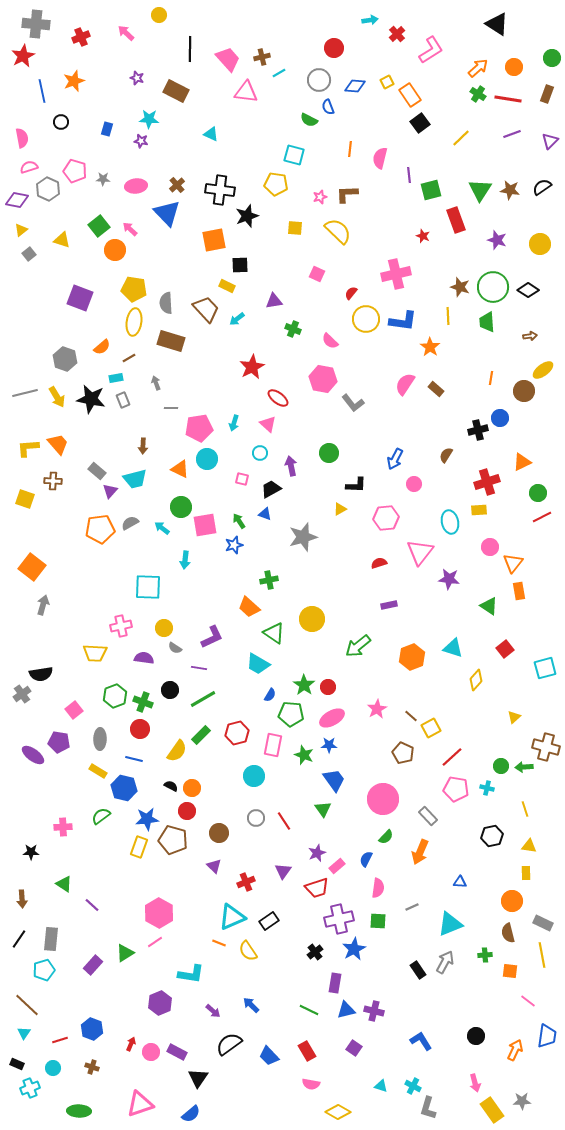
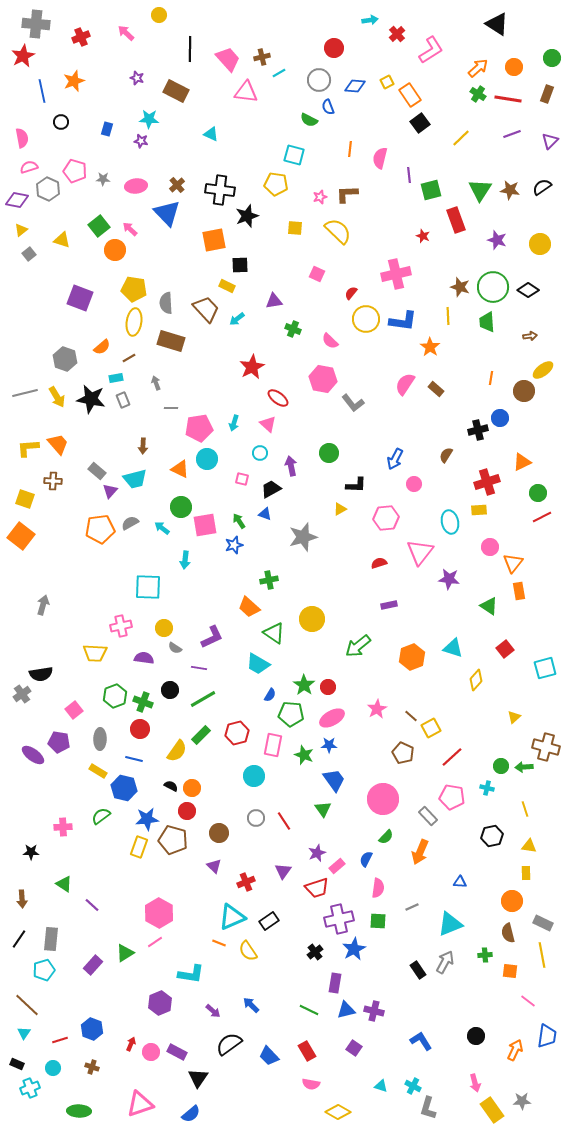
orange square at (32, 567): moved 11 px left, 31 px up
pink pentagon at (456, 789): moved 4 px left, 8 px down
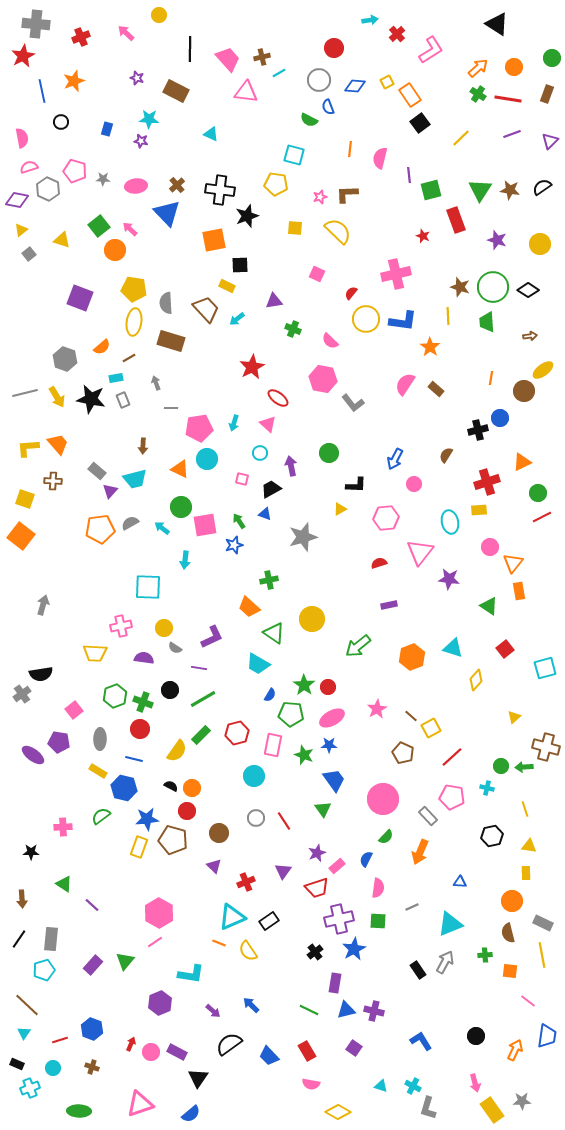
green triangle at (125, 953): moved 8 px down; rotated 18 degrees counterclockwise
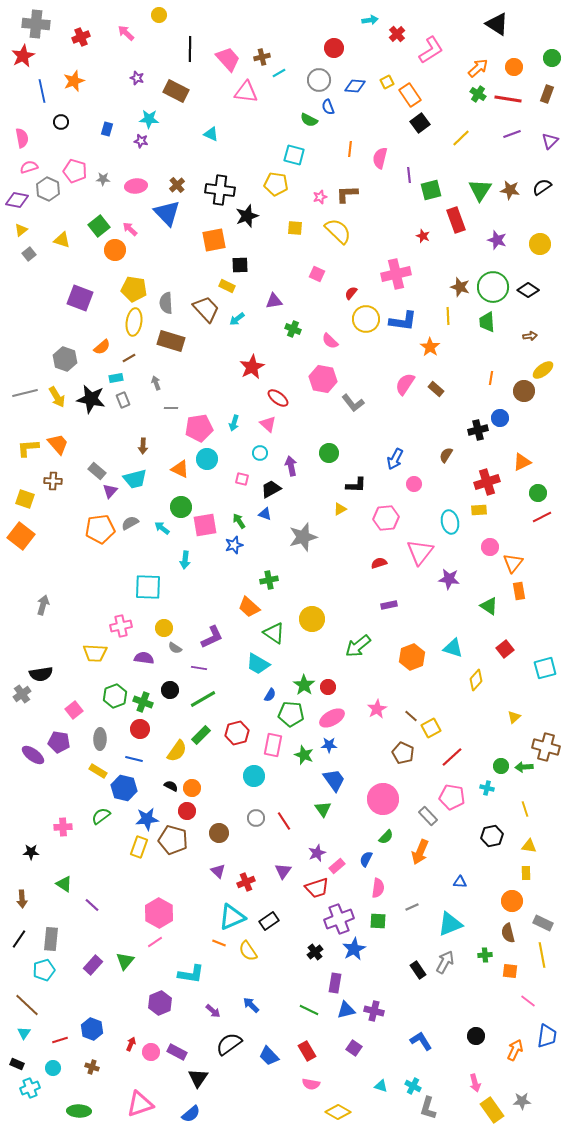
purple triangle at (214, 866): moved 4 px right, 5 px down
purple cross at (339, 919): rotated 8 degrees counterclockwise
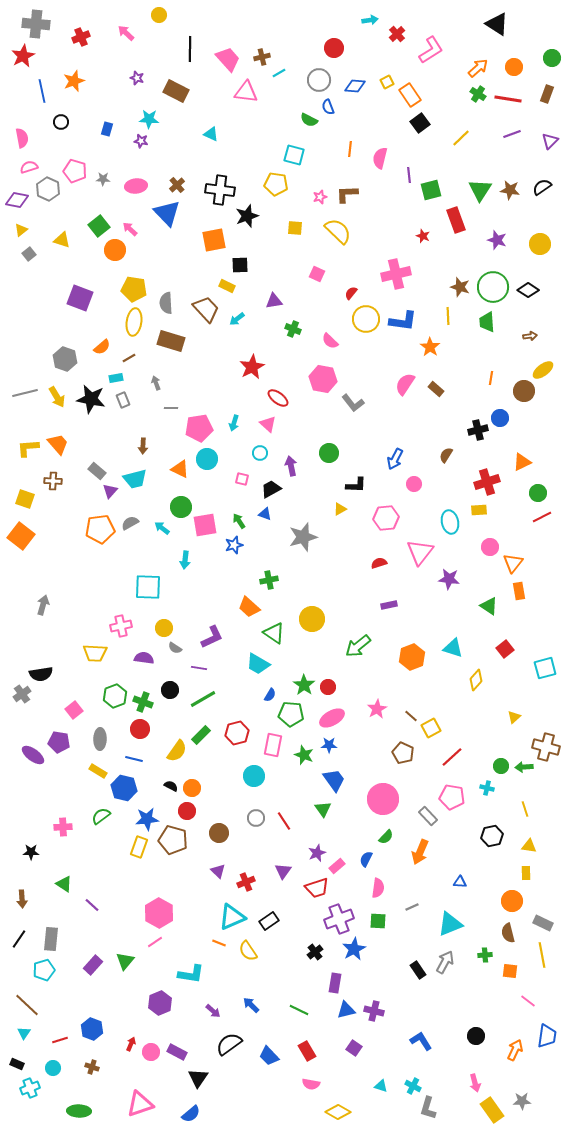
green line at (309, 1010): moved 10 px left
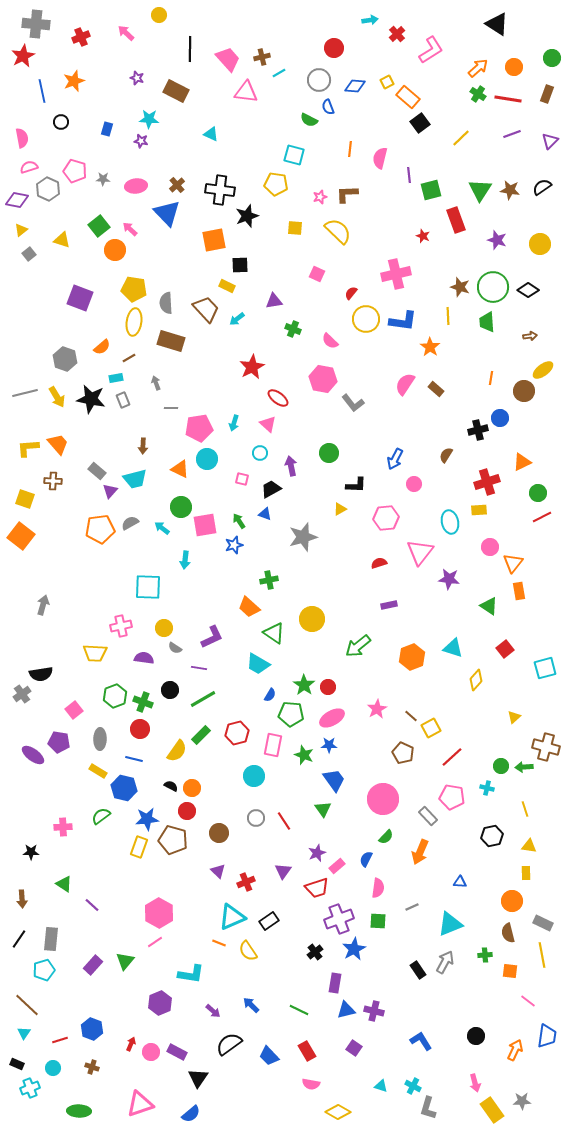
orange rectangle at (410, 95): moved 2 px left, 2 px down; rotated 15 degrees counterclockwise
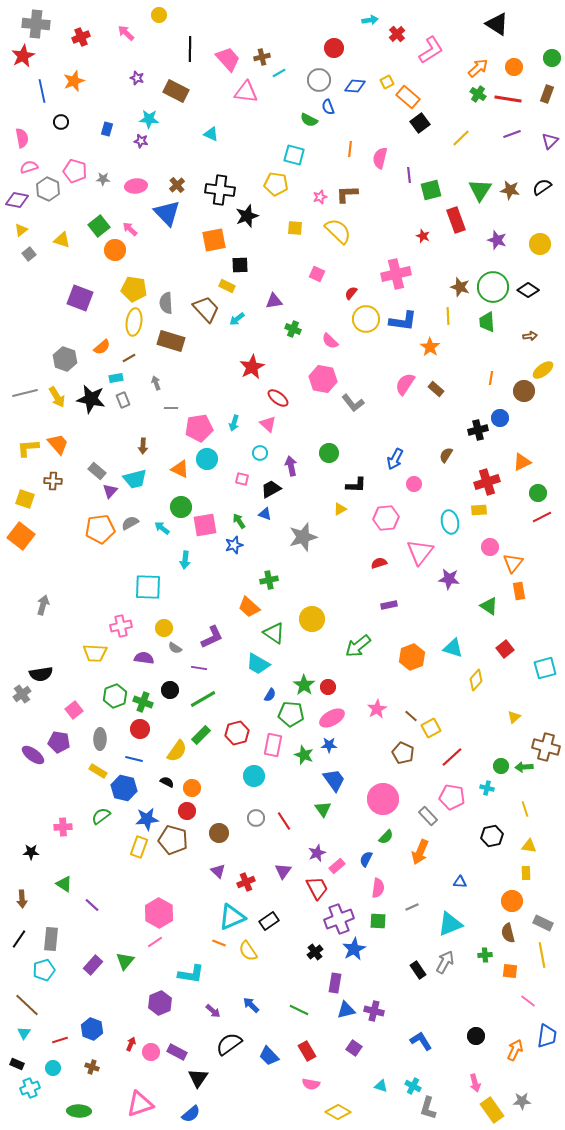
black semicircle at (171, 786): moved 4 px left, 4 px up
red trapezoid at (317, 888): rotated 100 degrees counterclockwise
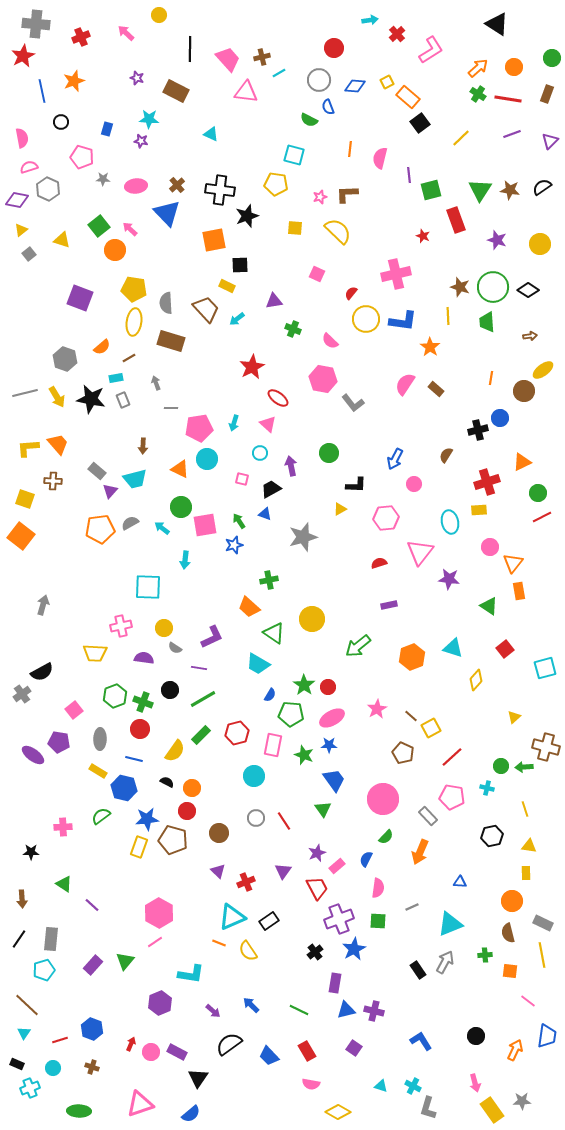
pink pentagon at (75, 171): moved 7 px right, 14 px up
black semicircle at (41, 674): moved 1 px right, 2 px up; rotated 20 degrees counterclockwise
yellow semicircle at (177, 751): moved 2 px left
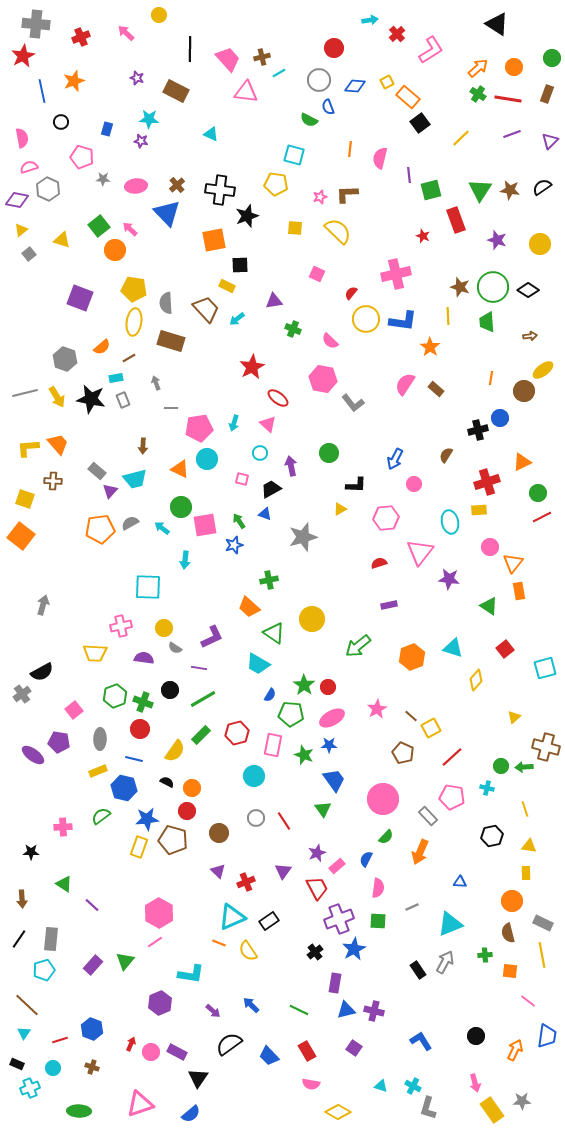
yellow rectangle at (98, 771): rotated 54 degrees counterclockwise
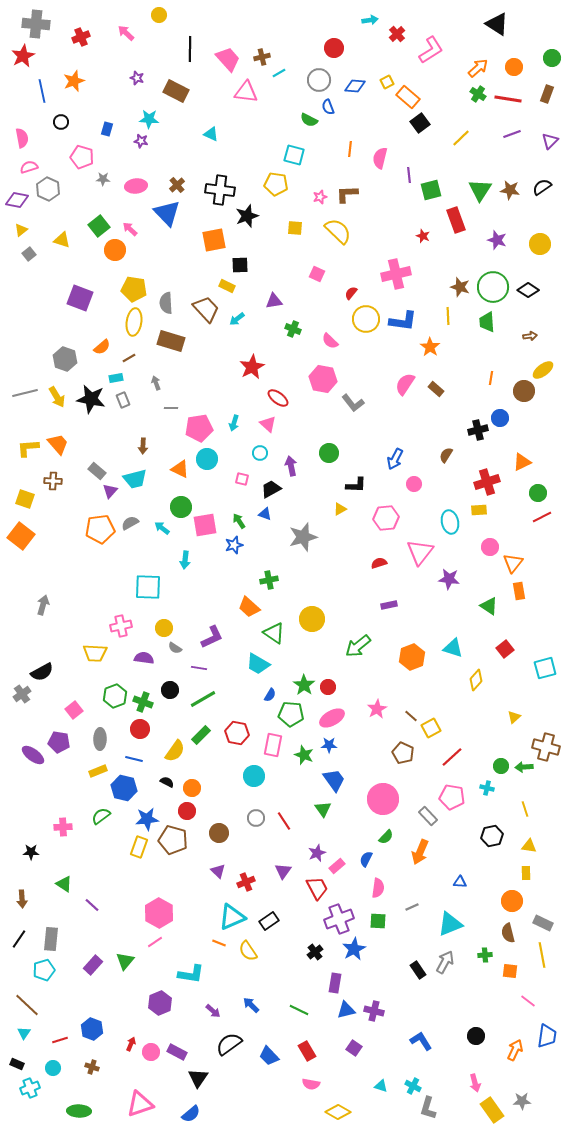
red hexagon at (237, 733): rotated 25 degrees clockwise
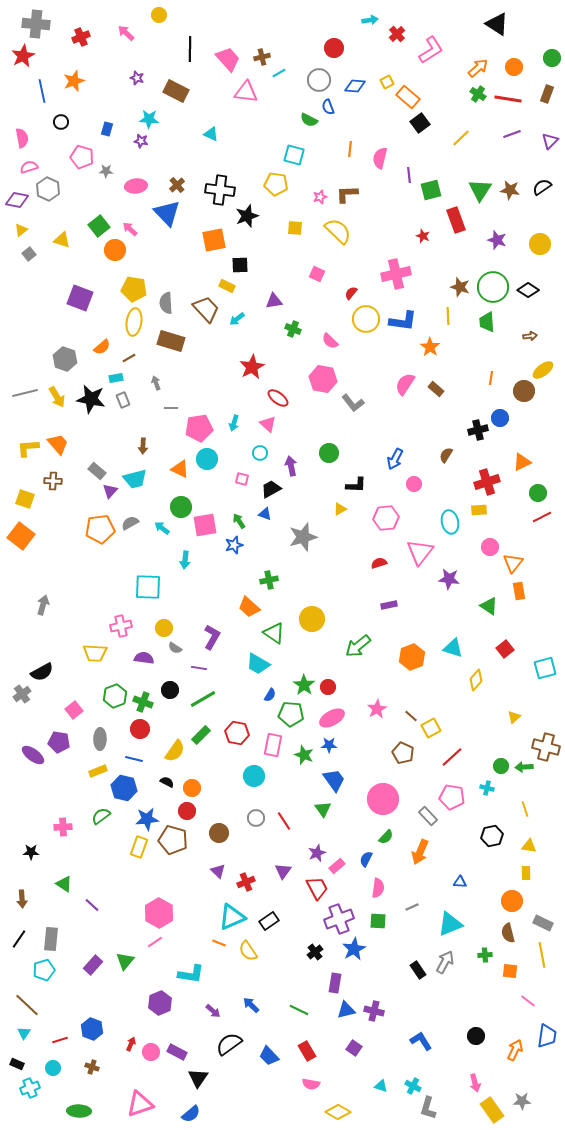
gray star at (103, 179): moved 3 px right, 8 px up
purple L-shape at (212, 637): rotated 35 degrees counterclockwise
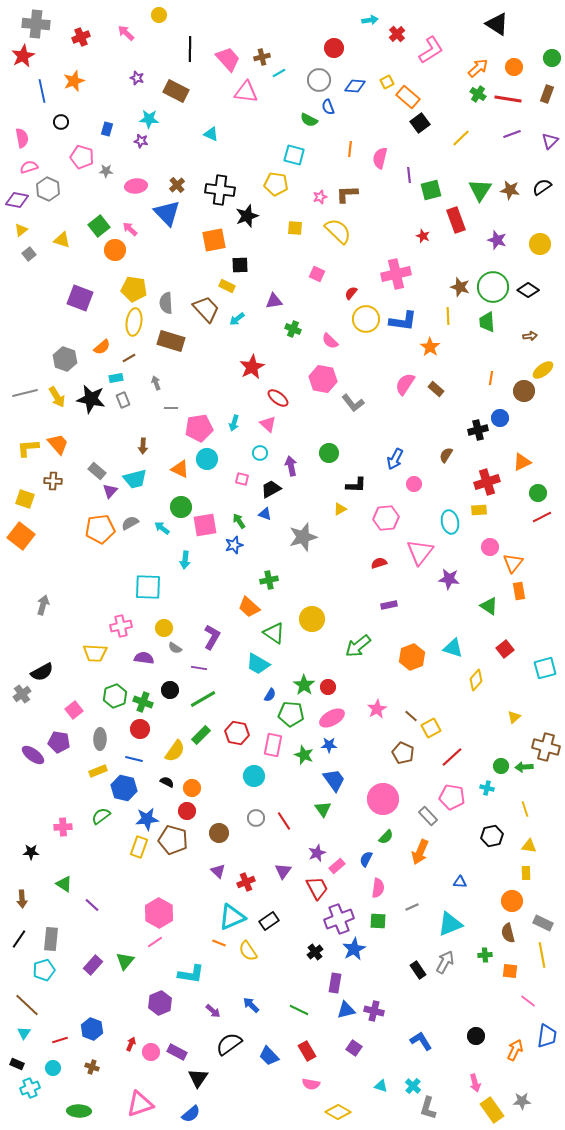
cyan cross at (413, 1086): rotated 14 degrees clockwise
